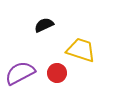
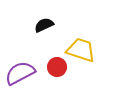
red circle: moved 6 px up
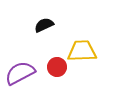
yellow trapezoid: moved 1 px right, 1 px down; rotated 20 degrees counterclockwise
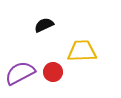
red circle: moved 4 px left, 5 px down
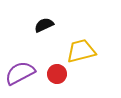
yellow trapezoid: moved 1 px left; rotated 12 degrees counterclockwise
red circle: moved 4 px right, 2 px down
